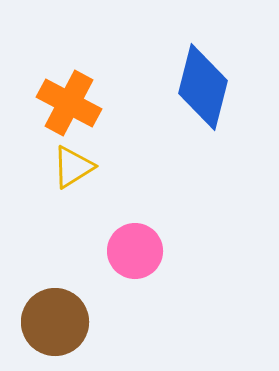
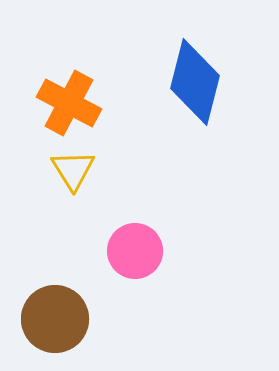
blue diamond: moved 8 px left, 5 px up
yellow triangle: moved 3 px down; rotated 30 degrees counterclockwise
brown circle: moved 3 px up
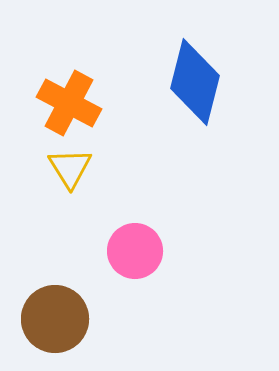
yellow triangle: moved 3 px left, 2 px up
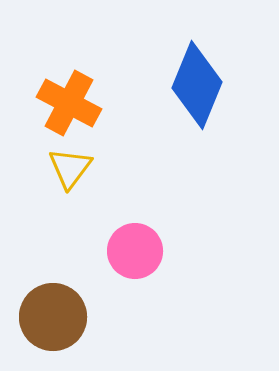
blue diamond: moved 2 px right, 3 px down; rotated 8 degrees clockwise
yellow triangle: rotated 9 degrees clockwise
brown circle: moved 2 px left, 2 px up
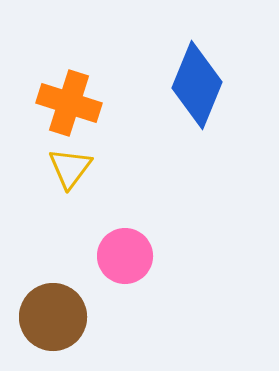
orange cross: rotated 10 degrees counterclockwise
pink circle: moved 10 px left, 5 px down
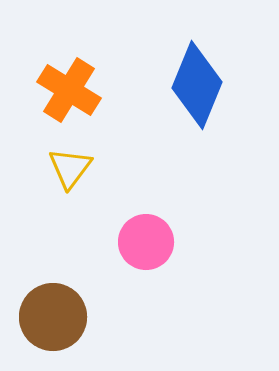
orange cross: moved 13 px up; rotated 14 degrees clockwise
pink circle: moved 21 px right, 14 px up
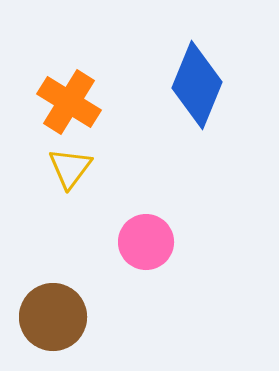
orange cross: moved 12 px down
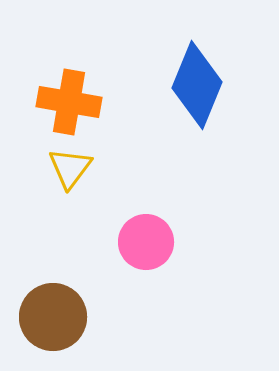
orange cross: rotated 22 degrees counterclockwise
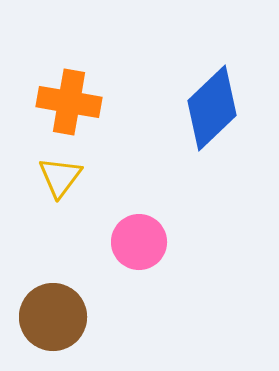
blue diamond: moved 15 px right, 23 px down; rotated 24 degrees clockwise
yellow triangle: moved 10 px left, 9 px down
pink circle: moved 7 px left
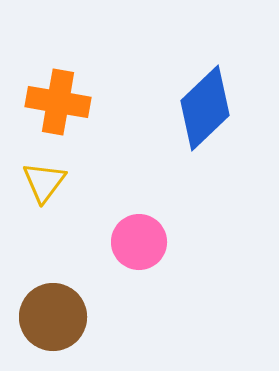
orange cross: moved 11 px left
blue diamond: moved 7 px left
yellow triangle: moved 16 px left, 5 px down
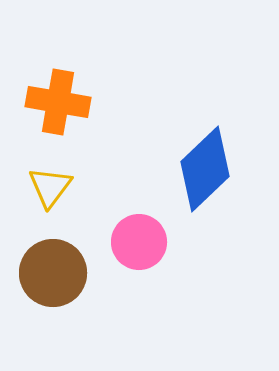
blue diamond: moved 61 px down
yellow triangle: moved 6 px right, 5 px down
brown circle: moved 44 px up
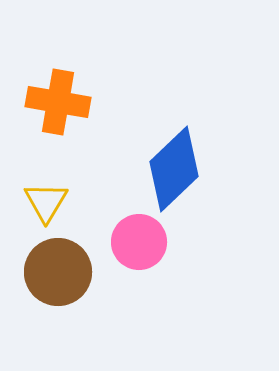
blue diamond: moved 31 px left
yellow triangle: moved 4 px left, 15 px down; rotated 6 degrees counterclockwise
brown circle: moved 5 px right, 1 px up
